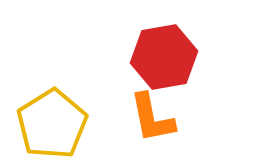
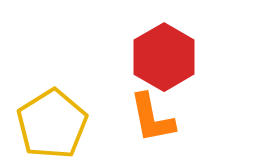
red hexagon: rotated 20 degrees counterclockwise
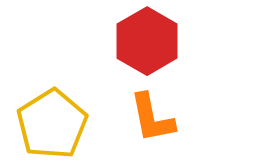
red hexagon: moved 17 px left, 16 px up
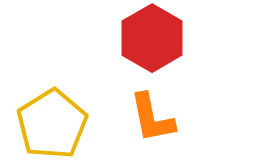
red hexagon: moved 5 px right, 3 px up
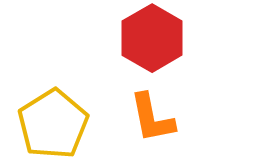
yellow pentagon: moved 1 px right
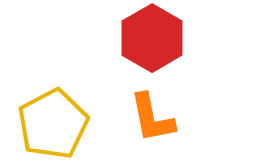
yellow pentagon: rotated 4 degrees clockwise
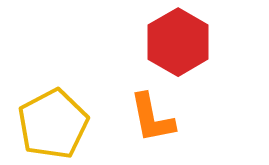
red hexagon: moved 26 px right, 4 px down
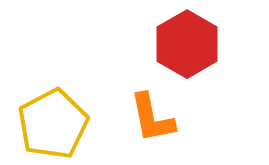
red hexagon: moved 9 px right, 2 px down
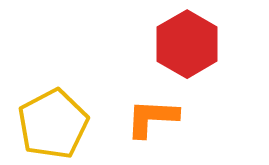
orange L-shape: rotated 104 degrees clockwise
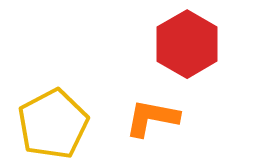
orange L-shape: rotated 8 degrees clockwise
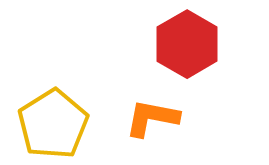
yellow pentagon: rotated 4 degrees counterclockwise
